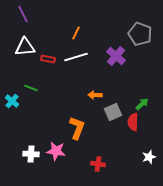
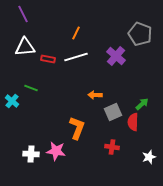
red cross: moved 14 px right, 17 px up
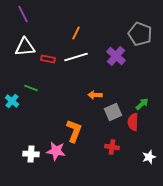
orange L-shape: moved 3 px left, 3 px down
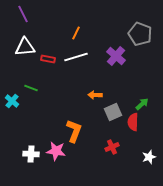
red cross: rotated 32 degrees counterclockwise
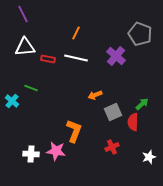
white line: moved 1 px down; rotated 30 degrees clockwise
orange arrow: rotated 24 degrees counterclockwise
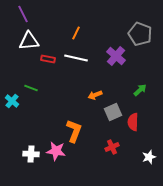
white triangle: moved 4 px right, 6 px up
green arrow: moved 2 px left, 14 px up
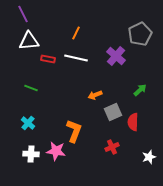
gray pentagon: rotated 25 degrees clockwise
cyan cross: moved 16 px right, 22 px down
